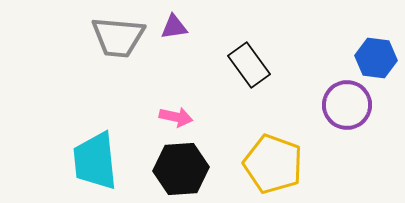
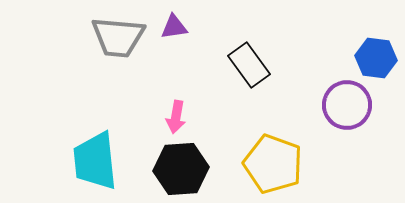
pink arrow: rotated 88 degrees clockwise
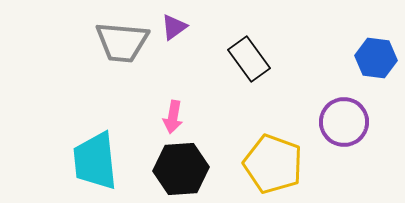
purple triangle: rotated 28 degrees counterclockwise
gray trapezoid: moved 4 px right, 5 px down
black rectangle: moved 6 px up
purple circle: moved 3 px left, 17 px down
pink arrow: moved 3 px left
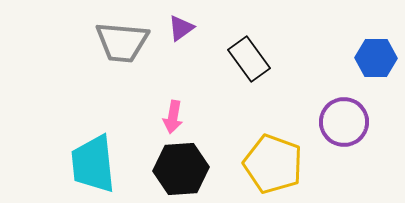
purple triangle: moved 7 px right, 1 px down
blue hexagon: rotated 6 degrees counterclockwise
cyan trapezoid: moved 2 px left, 3 px down
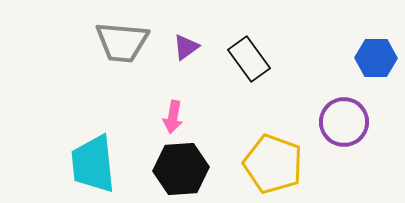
purple triangle: moved 5 px right, 19 px down
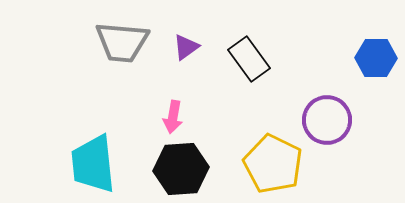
purple circle: moved 17 px left, 2 px up
yellow pentagon: rotated 6 degrees clockwise
